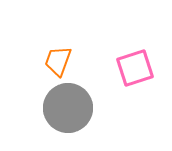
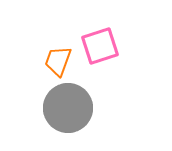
pink square: moved 35 px left, 22 px up
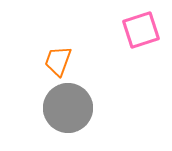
pink square: moved 41 px right, 16 px up
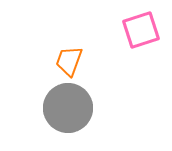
orange trapezoid: moved 11 px right
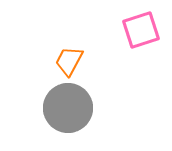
orange trapezoid: rotated 8 degrees clockwise
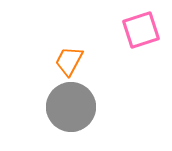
gray circle: moved 3 px right, 1 px up
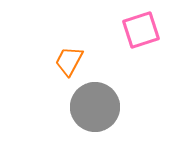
gray circle: moved 24 px right
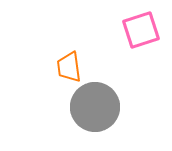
orange trapezoid: moved 6 px down; rotated 36 degrees counterclockwise
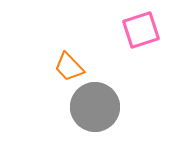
orange trapezoid: rotated 36 degrees counterclockwise
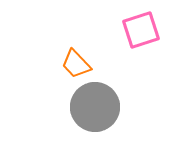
orange trapezoid: moved 7 px right, 3 px up
